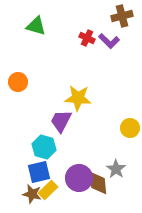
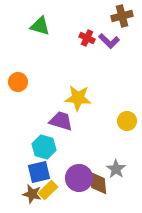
green triangle: moved 4 px right
purple trapezoid: rotated 80 degrees clockwise
yellow circle: moved 3 px left, 7 px up
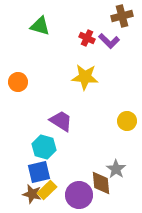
yellow star: moved 7 px right, 21 px up
purple trapezoid: rotated 15 degrees clockwise
purple circle: moved 17 px down
brown diamond: moved 3 px right
yellow rectangle: moved 1 px left
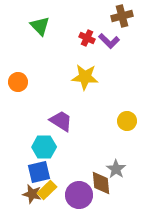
green triangle: rotated 30 degrees clockwise
cyan hexagon: rotated 15 degrees counterclockwise
